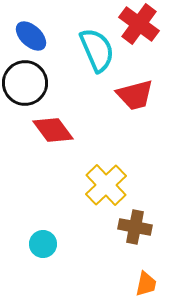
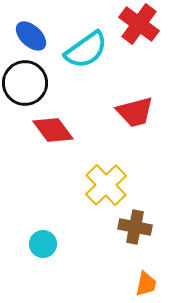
cyan semicircle: moved 11 px left; rotated 78 degrees clockwise
red trapezoid: moved 17 px down
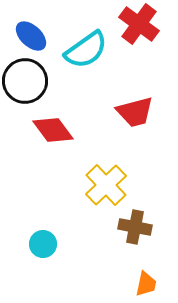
black circle: moved 2 px up
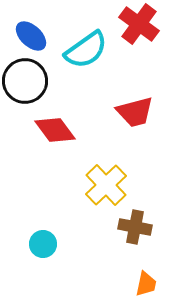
red diamond: moved 2 px right
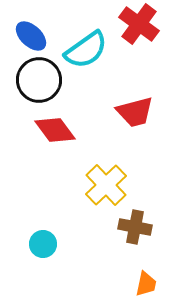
black circle: moved 14 px right, 1 px up
